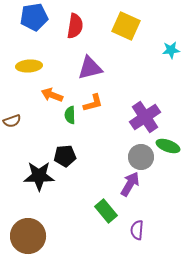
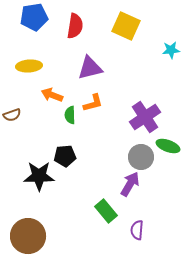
brown semicircle: moved 6 px up
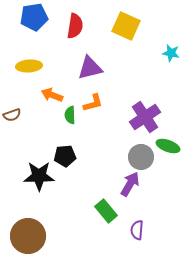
cyan star: moved 3 px down; rotated 18 degrees clockwise
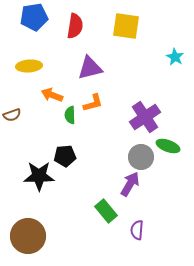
yellow square: rotated 16 degrees counterclockwise
cyan star: moved 4 px right, 4 px down; rotated 18 degrees clockwise
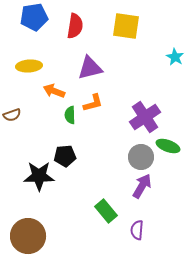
orange arrow: moved 2 px right, 4 px up
purple arrow: moved 12 px right, 2 px down
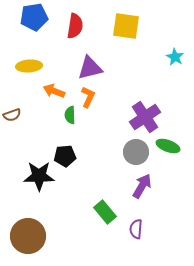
orange L-shape: moved 5 px left, 6 px up; rotated 50 degrees counterclockwise
gray circle: moved 5 px left, 5 px up
green rectangle: moved 1 px left, 1 px down
purple semicircle: moved 1 px left, 1 px up
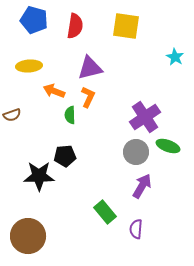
blue pentagon: moved 3 px down; rotated 24 degrees clockwise
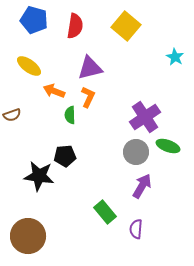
yellow square: rotated 32 degrees clockwise
yellow ellipse: rotated 40 degrees clockwise
black star: rotated 8 degrees clockwise
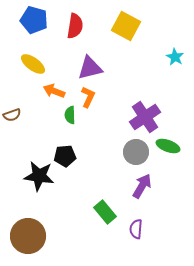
yellow square: rotated 12 degrees counterclockwise
yellow ellipse: moved 4 px right, 2 px up
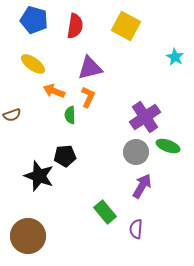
black star: rotated 12 degrees clockwise
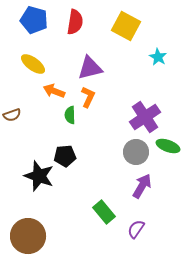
red semicircle: moved 4 px up
cyan star: moved 17 px left
green rectangle: moved 1 px left
purple semicircle: rotated 30 degrees clockwise
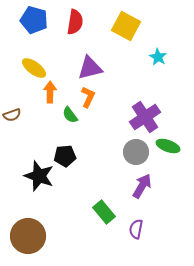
yellow ellipse: moved 1 px right, 4 px down
orange arrow: moved 4 px left, 1 px down; rotated 70 degrees clockwise
green semicircle: rotated 36 degrees counterclockwise
purple semicircle: rotated 24 degrees counterclockwise
